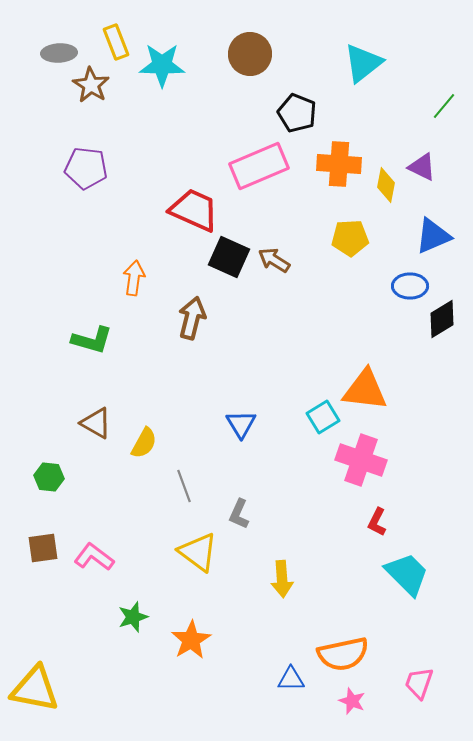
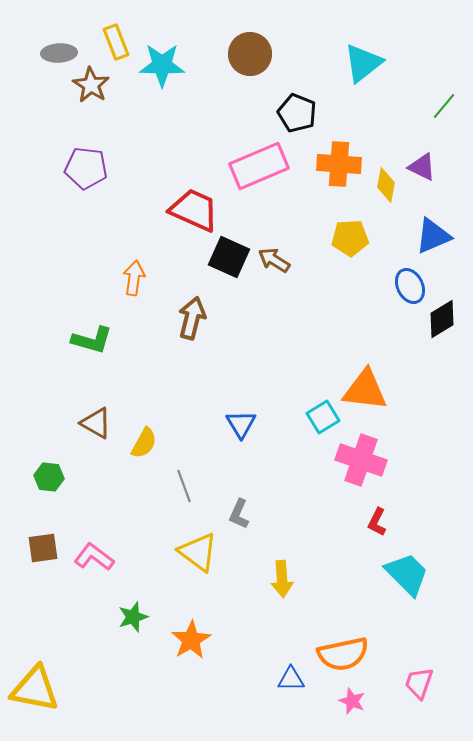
blue ellipse at (410, 286): rotated 64 degrees clockwise
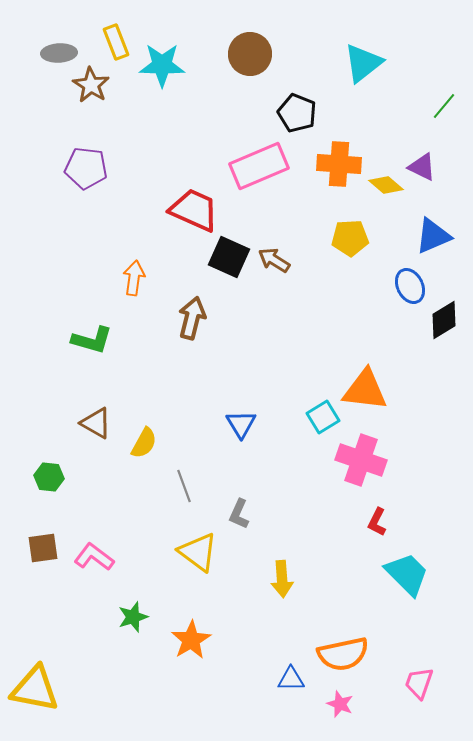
yellow diamond at (386, 185): rotated 60 degrees counterclockwise
black diamond at (442, 319): moved 2 px right, 1 px down
pink star at (352, 701): moved 12 px left, 3 px down
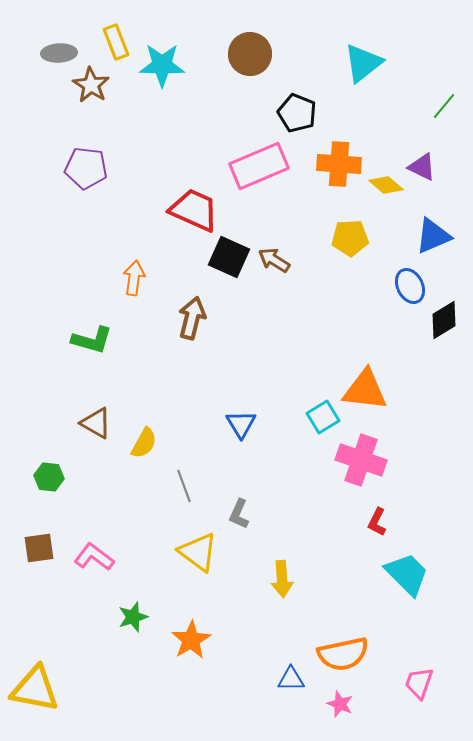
brown square at (43, 548): moved 4 px left
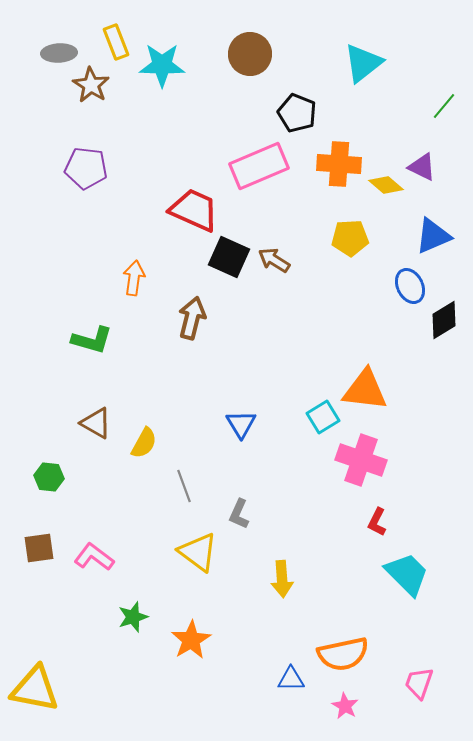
pink star at (340, 704): moved 5 px right, 2 px down; rotated 8 degrees clockwise
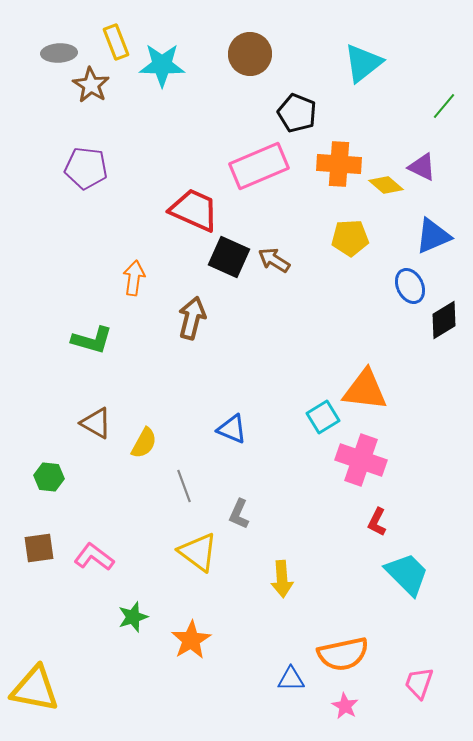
blue triangle at (241, 424): moved 9 px left, 5 px down; rotated 36 degrees counterclockwise
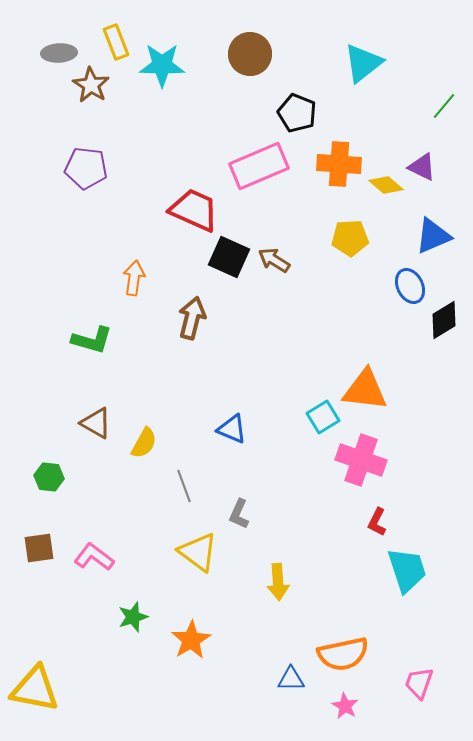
cyan trapezoid at (407, 574): moved 4 px up; rotated 27 degrees clockwise
yellow arrow at (282, 579): moved 4 px left, 3 px down
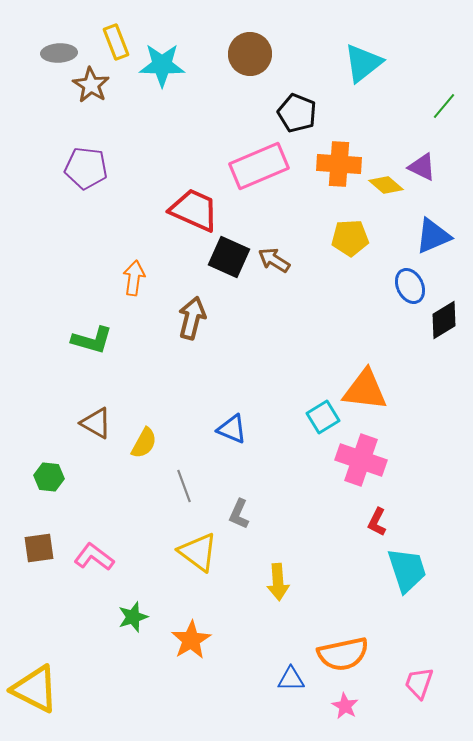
yellow triangle at (35, 689): rotated 16 degrees clockwise
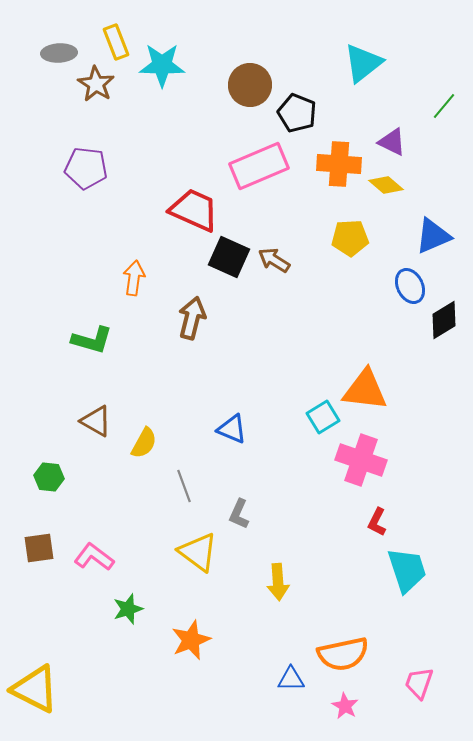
brown circle at (250, 54): moved 31 px down
brown star at (91, 85): moved 5 px right, 1 px up
purple triangle at (422, 167): moved 30 px left, 25 px up
brown triangle at (96, 423): moved 2 px up
green star at (133, 617): moved 5 px left, 8 px up
orange star at (191, 640): rotated 9 degrees clockwise
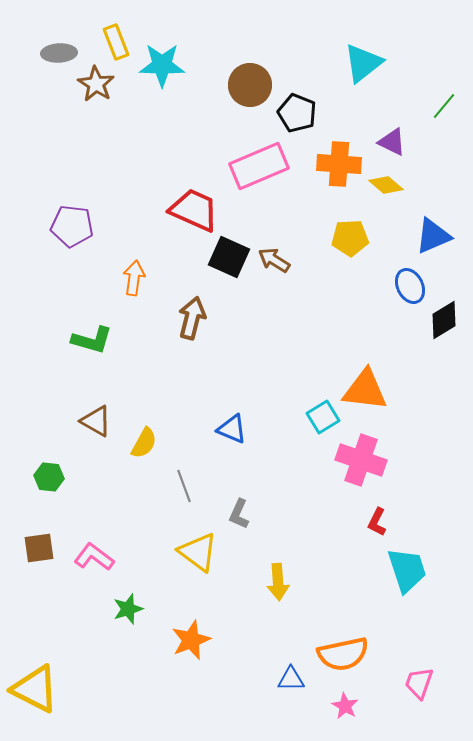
purple pentagon at (86, 168): moved 14 px left, 58 px down
